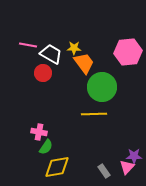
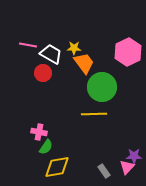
pink hexagon: rotated 20 degrees counterclockwise
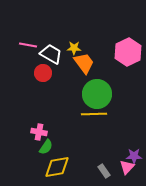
green circle: moved 5 px left, 7 px down
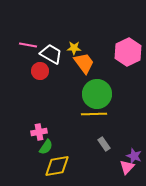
red circle: moved 3 px left, 2 px up
pink cross: rotated 21 degrees counterclockwise
purple star: rotated 21 degrees clockwise
yellow diamond: moved 1 px up
gray rectangle: moved 27 px up
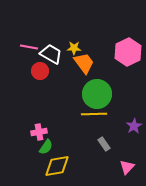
pink line: moved 1 px right, 2 px down
purple star: moved 30 px up; rotated 21 degrees clockwise
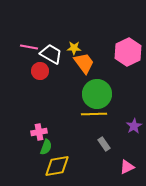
green semicircle: rotated 14 degrees counterclockwise
pink triangle: rotated 21 degrees clockwise
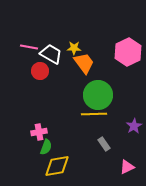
green circle: moved 1 px right, 1 px down
